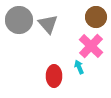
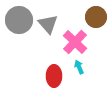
pink cross: moved 16 px left, 4 px up
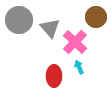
gray triangle: moved 2 px right, 4 px down
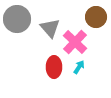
gray circle: moved 2 px left, 1 px up
cyan arrow: rotated 56 degrees clockwise
red ellipse: moved 9 px up
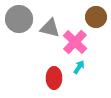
gray circle: moved 2 px right
gray triangle: rotated 35 degrees counterclockwise
red ellipse: moved 11 px down
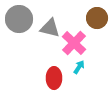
brown circle: moved 1 px right, 1 px down
pink cross: moved 1 px left, 1 px down
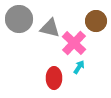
brown circle: moved 1 px left, 3 px down
